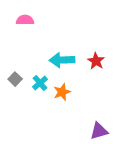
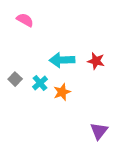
pink semicircle: rotated 30 degrees clockwise
red star: rotated 18 degrees counterclockwise
purple triangle: rotated 36 degrees counterclockwise
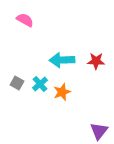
red star: rotated 12 degrees counterclockwise
gray square: moved 2 px right, 4 px down; rotated 16 degrees counterclockwise
cyan cross: moved 1 px down
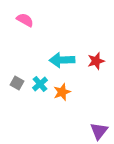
red star: rotated 18 degrees counterclockwise
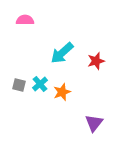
pink semicircle: rotated 30 degrees counterclockwise
cyan arrow: moved 7 px up; rotated 40 degrees counterclockwise
gray square: moved 2 px right, 2 px down; rotated 16 degrees counterclockwise
purple triangle: moved 5 px left, 8 px up
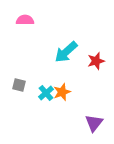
cyan arrow: moved 4 px right, 1 px up
cyan cross: moved 6 px right, 9 px down
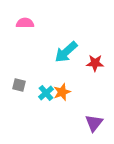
pink semicircle: moved 3 px down
red star: moved 1 px left, 2 px down; rotated 18 degrees clockwise
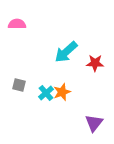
pink semicircle: moved 8 px left, 1 px down
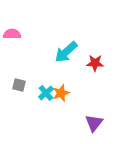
pink semicircle: moved 5 px left, 10 px down
orange star: moved 1 px left, 1 px down
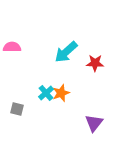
pink semicircle: moved 13 px down
gray square: moved 2 px left, 24 px down
